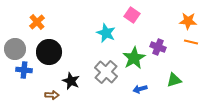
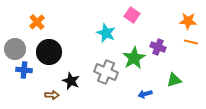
gray cross: rotated 20 degrees counterclockwise
blue arrow: moved 5 px right, 5 px down
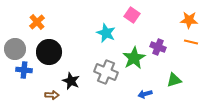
orange star: moved 1 px right, 1 px up
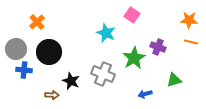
gray circle: moved 1 px right
gray cross: moved 3 px left, 2 px down
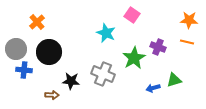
orange line: moved 4 px left
black star: rotated 18 degrees counterclockwise
blue arrow: moved 8 px right, 6 px up
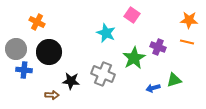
orange cross: rotated 21 degrees counterclockwise
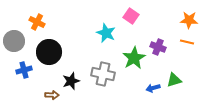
pink square: moved 1 px left, 1 px down
gray circle: moved 2 px left, 8 px up
blue cross: rotated 21 degrees counterclockwise
gray cross: rotated 10 degrees counterclockwise
black star: rotated 24 degrees counterclockwise
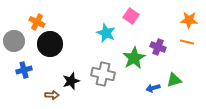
black circle: moved 1 px right, 8 px up
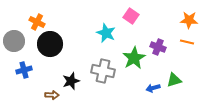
gray cross: moved 3 px up
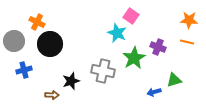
cyan star: moved 11 px right
blue arrow: moved 1 px right, 4 px down
